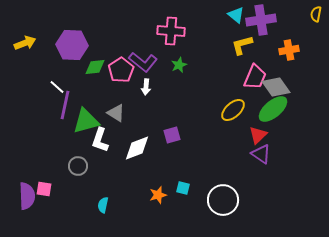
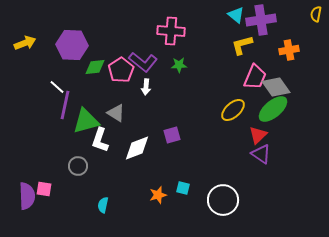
green star: rotated 21 degrees clockwise
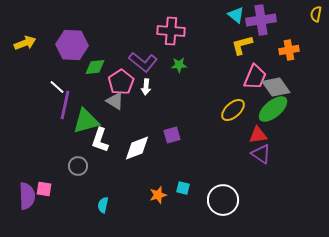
pink pentagon: moved 12 px down
gray triangle: moved 1 px left, 12 px up
red triangle: rotated 36 degrees clockwise
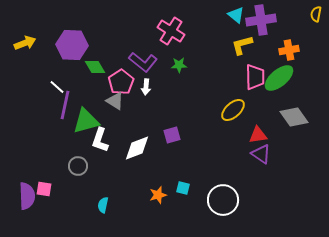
pink cross: rotated 28 degrees clockwise
green diamond: rotated 65 degrees clockwise
pink trapezoid: rotated 24 degrees counterclockwise
gray diamond: moved 18 px right, 30 px down
green ellipse: moved 6 px right, 31 px up
